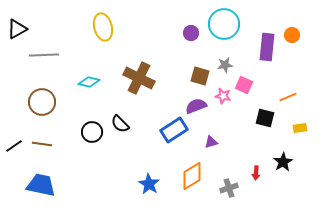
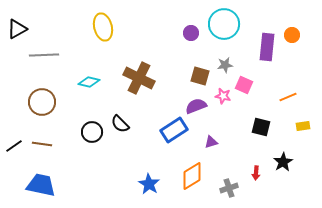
black square: moved 4 px left, 9 px down
yellow rectangle: moved 3 px right, 2 px up
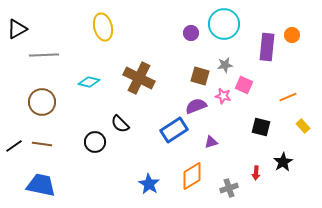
yellow rectangle: rotated 56 degrees clockwise
black circle: moved 3 px right, 10 px down
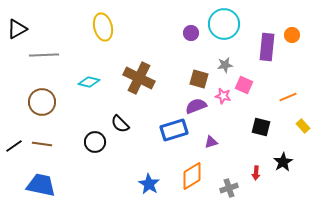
brown square: moved 1 px left, 3 px down
blue rectangle: rotated 16 degrees clockwise
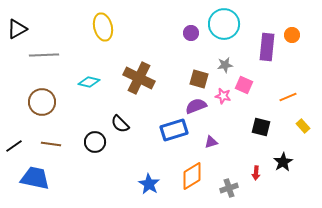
brown line: moved 9 px right
blue trapezoid: moved 6 px left, 7 px up
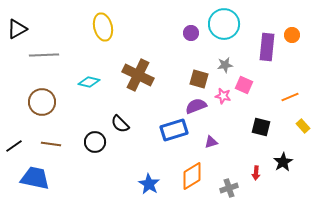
brown cross: moved 1 px left, 3 px up
orange line: moved 2 px right
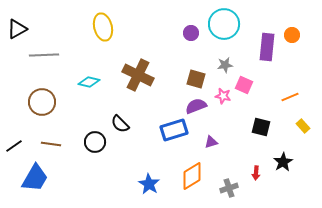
brown square: moved 3 px left
blue trapezoid: rotated 108 degrees clockwise
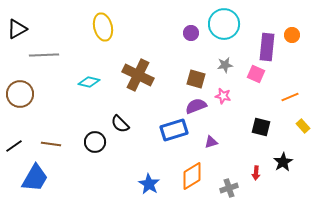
pink square: moved 12 px right, 11 px up
brown circle: moved 22 px left, 8 px up
